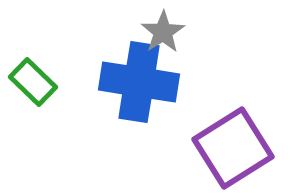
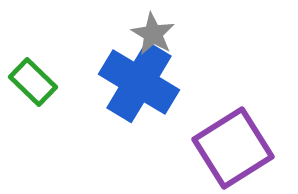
gray star: moved 10 px left, 2 px down; rotated 9 degrees counterclockwise
blue cross: rotated 22 degrees clockwise
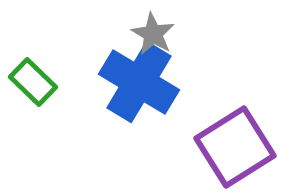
purple square: moved 2 px right, 1 px up
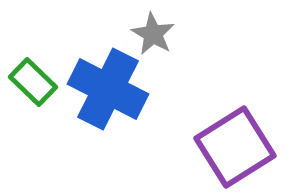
blue cross: moved 31 px left, 7 px down; rotated 4 degrees counterclockwise
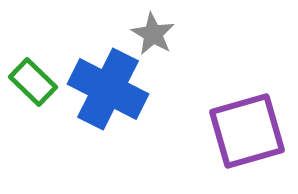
purple square: moved 12 px right, 16 px up; rotated 16 degrees clockwise
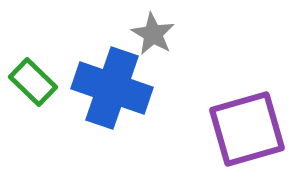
blue cross: moved 4 px right, 1 px up; rotated 8 degrees counterclockwise
purple square: moved 2 px up
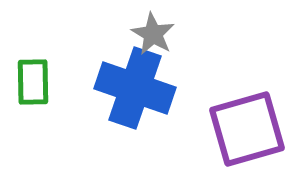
green rectangle: rotated 45 degrees clockwise
blue cross: moved 23 px right
